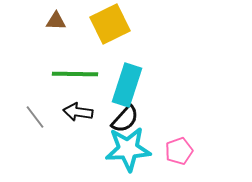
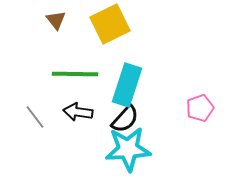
brown triangle: moved 1 px up; rotated 50 degrees clockwise
pink pentagon: moved 21 px right, 43 px up
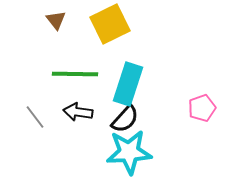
cyan rectangle: moved 1 px right, 1 px up
pink pentagon: moved 2 px right
cyan star: moved 1 px right, 3 px down
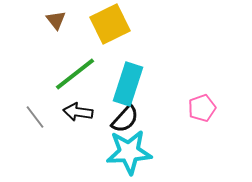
green line: rotated 39 degrees counterclockwise
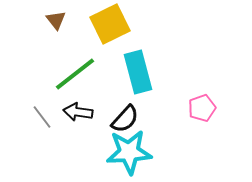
cyan rectangle: moved 10 px right, 12 px up; rotated 33 degrees counterclockwise
gray line: moved 7 px right
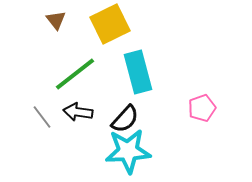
cyan star: moved 1 px left, 1 px up
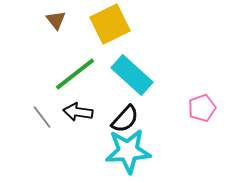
cyan rectangle: moved 6 px left, 3 px down; rotated 33 degrees counterclockwise
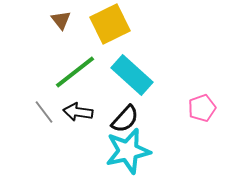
brown triangle: moved 5 px right
green line: moved 2 px up
gray line: moved 2 px right, 5 px up
cyan star: rotated 9 degrees counterclockwise
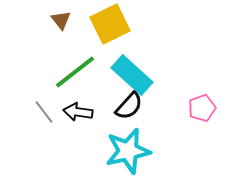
black semicircle: moved 4 px right, 13 px up
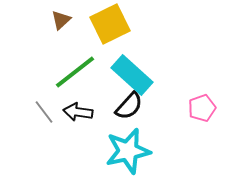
brown triangle: rotated 25 degrees clockwise
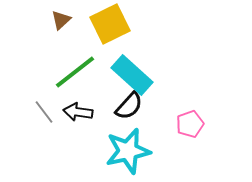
pink pentagon: moved 12 px left, 16 px down
